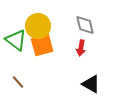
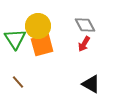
gray diamond: rotated 15 degrees counterclockwise
green triangle: moved 1 px left, 1 px up; rotated 20 degrees clockwise
red arrow: moved 3 px right, 4 px up; rotated 21 degrees clockwise
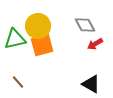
green triangle: rotated 50 degrees clockwise
red arrow: moved 11 px right; rotated 28 degrees clockwise
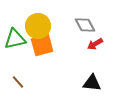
black triangle: moved 1 px right, 1 px up; rotated 24 degrees counterclockwise
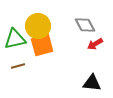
brown line: moved 16 px up; rotated 64 degrees counterclockwise
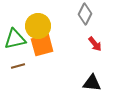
gray diamond: moved 11 px up; rotated 55 degrees clockwise
red arrow: rotated 98 degrees counterclockwise
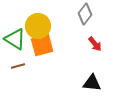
gray diamond: rotated 10 degrees clockwise
green triangle: rotated 45 degrees clockwise
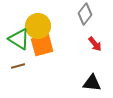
green triangle: moved 4 px right
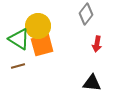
gray diamond: moved 1 px right
red arrow: moved 2 px right; rotated 49 degrees clockwise
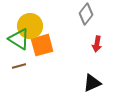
yellow circle: moved 8 px left
brown line: moved 1 px right
black triangle: rotated 30 degrees counterclockwise
